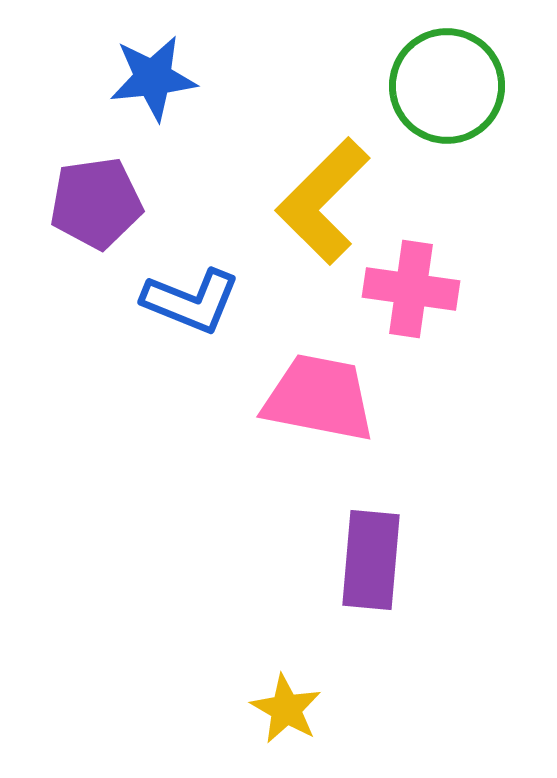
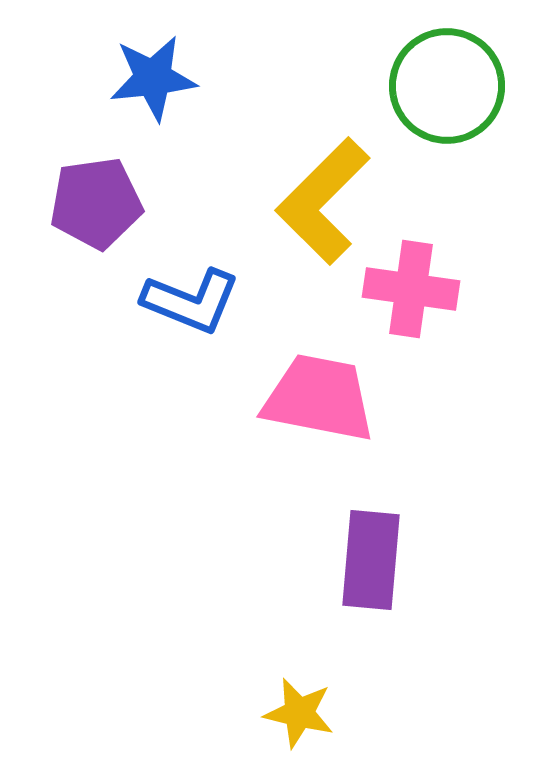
yellow star: moved 13 px right, 4 px down; rotated 16 degrees counterclockwise
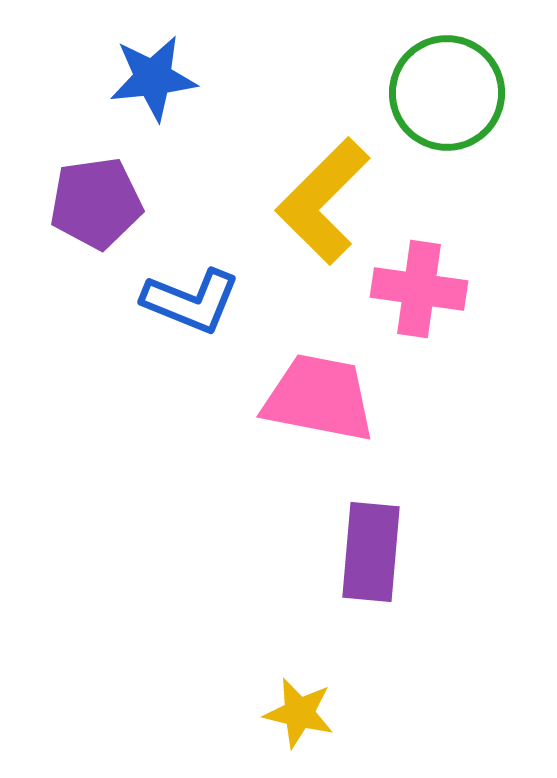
green circle: moved 7 px down
pink cross: moved 8 px right
purple rectangle: moved 8 px up
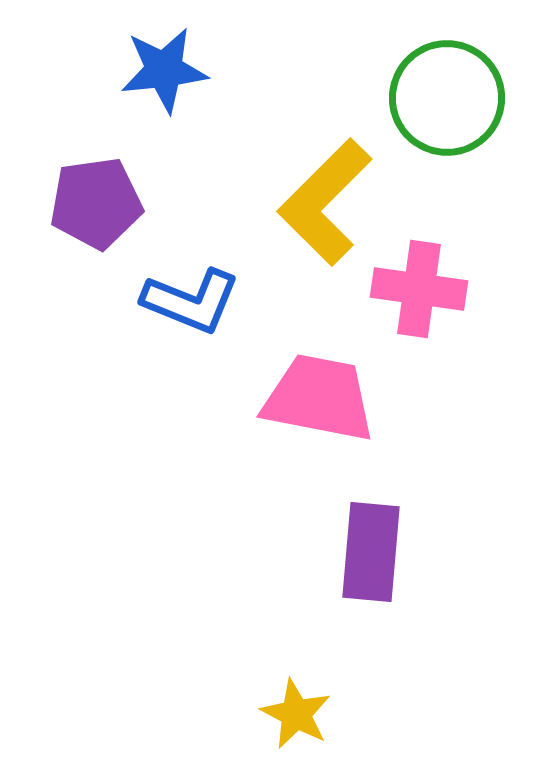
blue star: moved 11 px right, 8 px up
green circle: moved 5 px down
yellow L-shape: moved 2 px right, 1 px down
yellow star: moved 3 px left, 1 px down; rotated 14 degrees clockwise
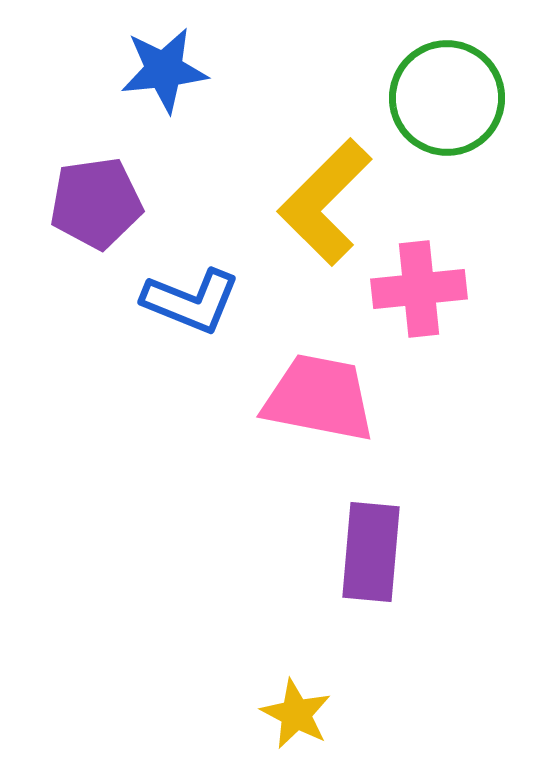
pink cross: rotated 14 degrees counterclockwise
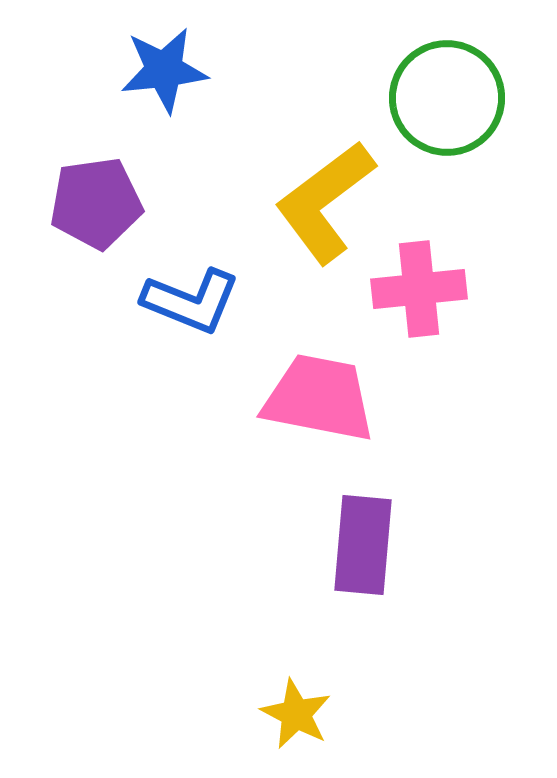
yellow L-shape: rotated 8 degrees clockwise
purple rectangle: moved 8 px left, 7 px up
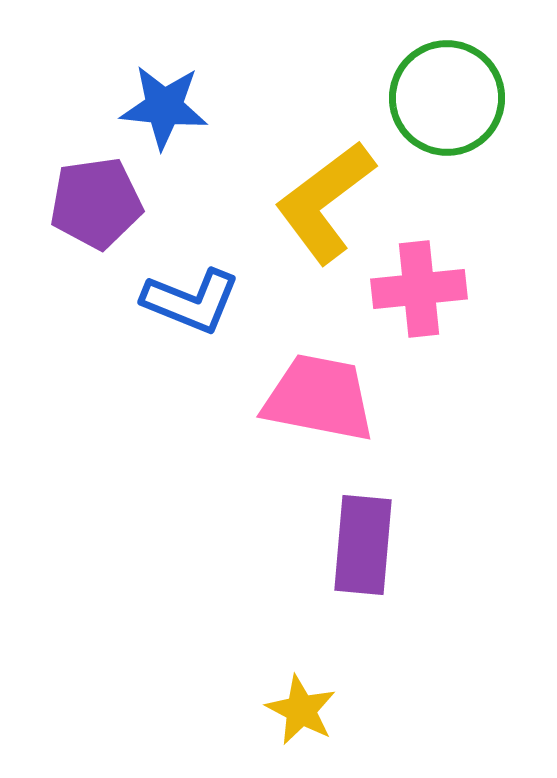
blue star: moved 37 px down; rotated 12 degrees clockwise
yellow star: moved 5 px right, 4 px up
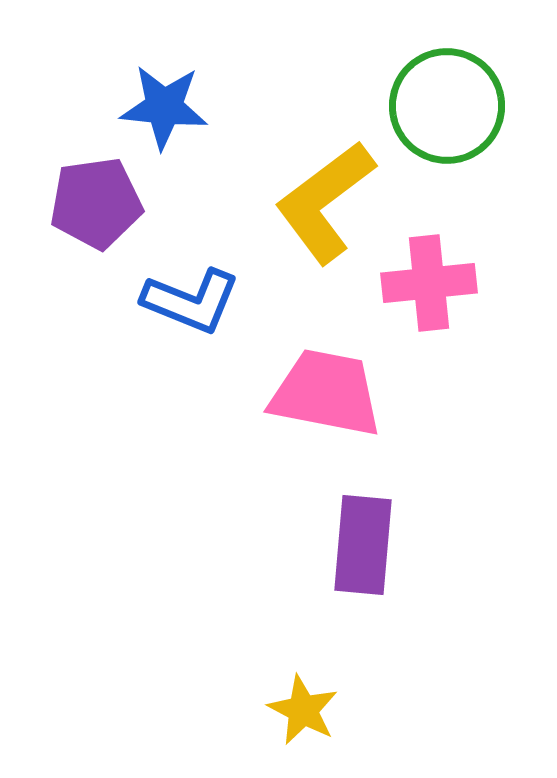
green circle: moved 8 px down
pink cross: moved 10 px right, 6 px up
pink trapezoid: moved 7 px right, 5 px up
yellow star: moved 2 px right
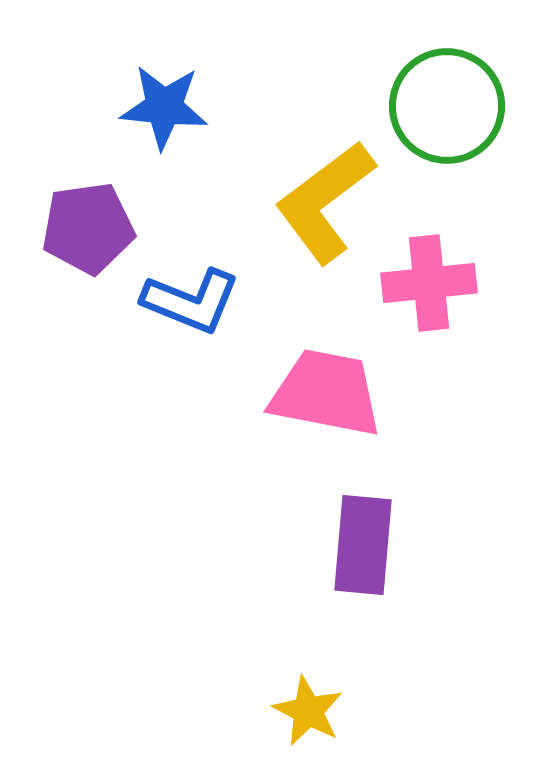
purple pentagon: moved 8 px left, 25 px down
yellow star: moved 5 px right, 1 px down
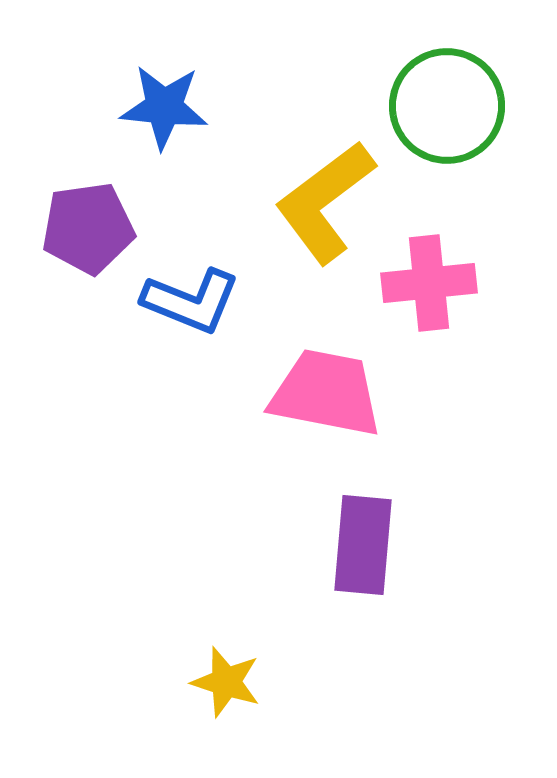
yellow star: moved 82 px left, 29 px up; rotated 10 degrees counterclockwise
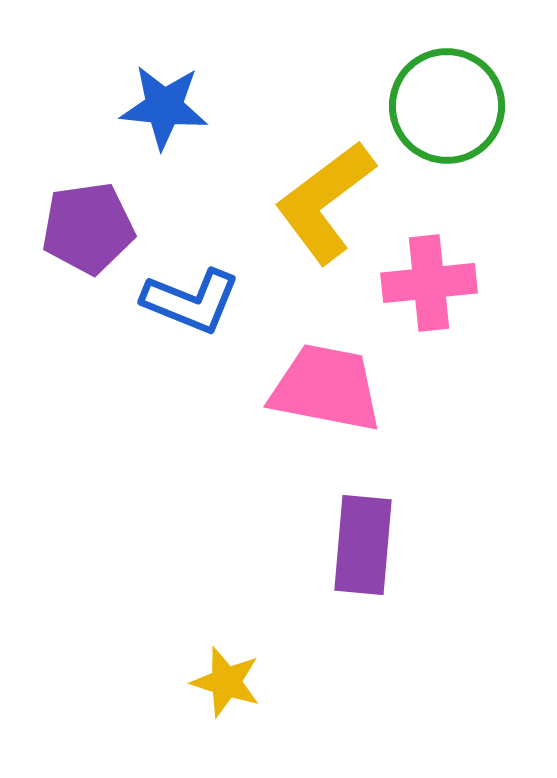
pink trapezoid: moved 5 px up
